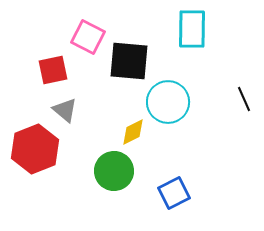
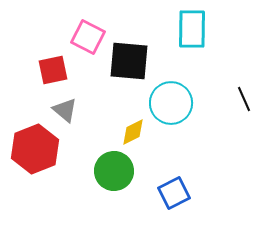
cyan circle: moved 3 px right, 1 px down
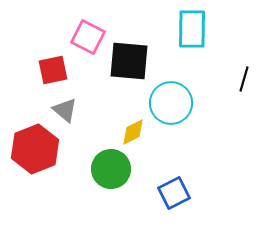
black line: moved 20 px up; rotated 40 degrees clockwise
green circle: moved 3 px left, 2 px up
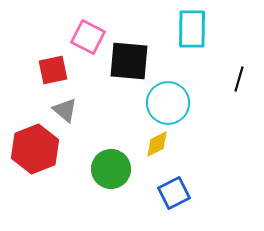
black line: moved 5 px left
cyan circle: moved 3 px left
yellow diamond: moved 24 px right, 12 px down
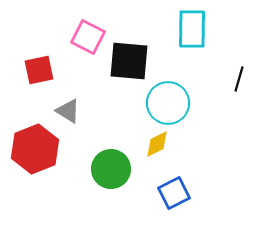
red square: moved 14 px left
gray triangle: moved 3 px right, 1 px down; rotated 8 degrees counterclockwise
